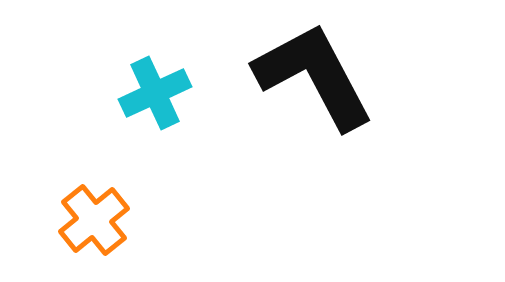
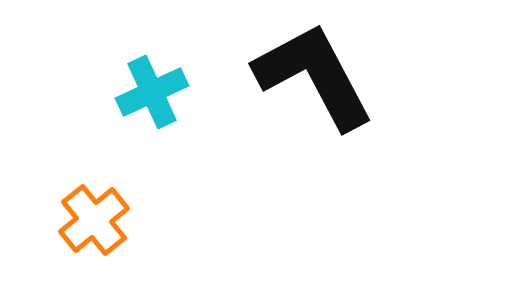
cyan cross: moved 3 px left, 1 px up
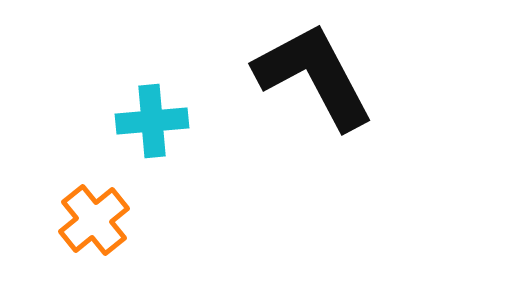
cyan cross: moved 29 px down; rotated 20 degrees clockwise
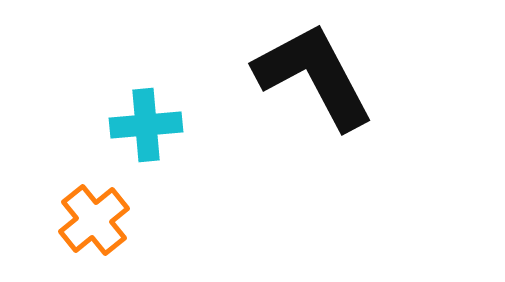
cyan cross: moved 6 px left, 4 px down
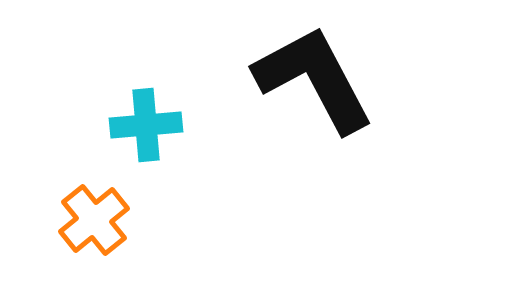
black L-shape: moved 3 px down
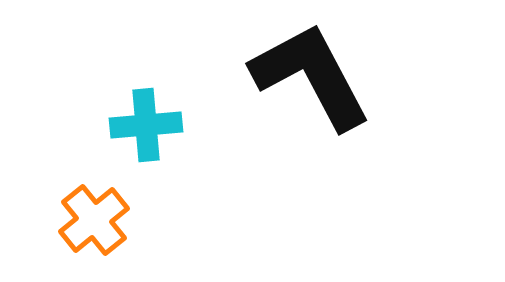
black L-shape: moved 3 px left, 3 px up
